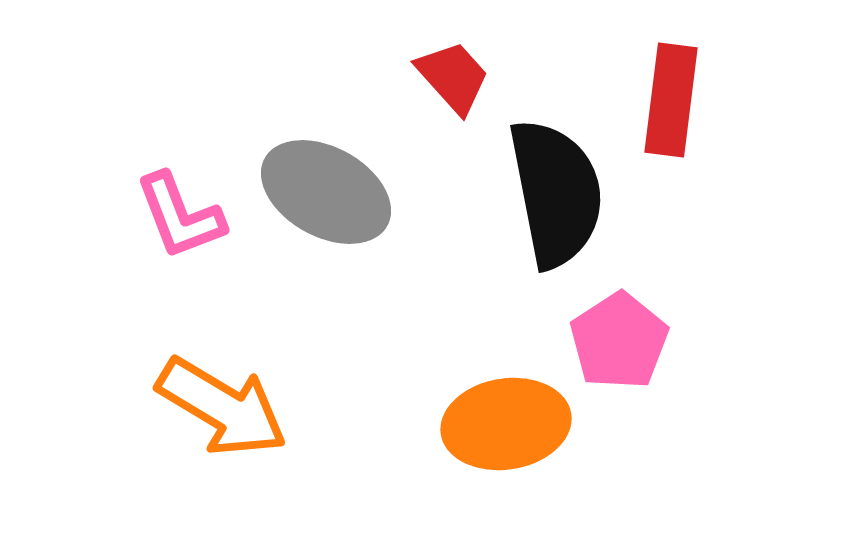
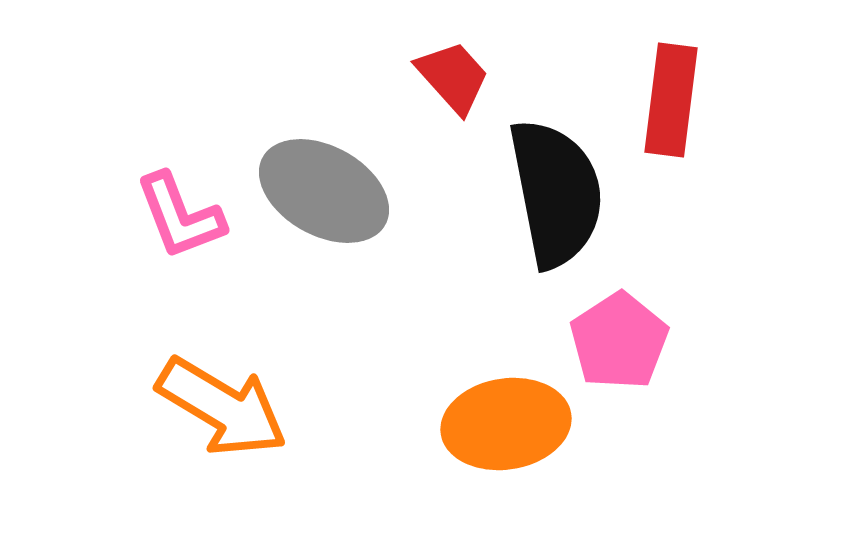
gray ellipse: moved 2 px left, 1 px up
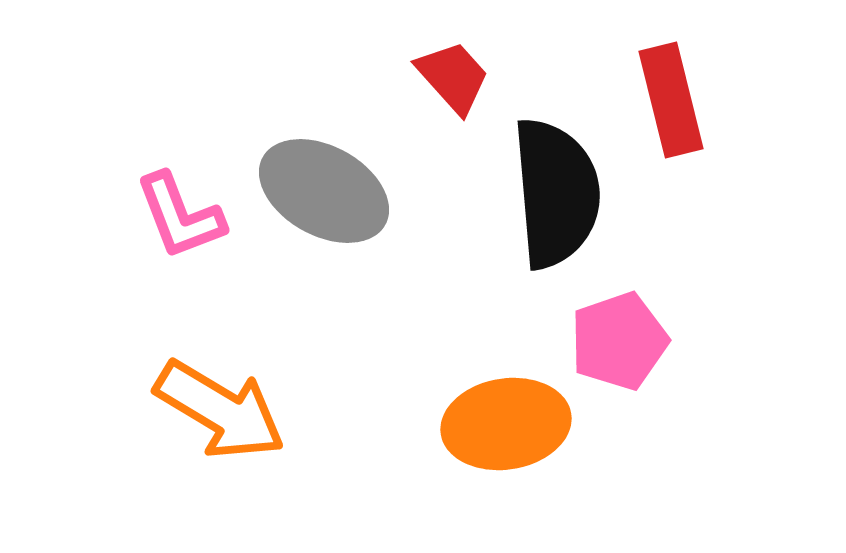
red rectangle: rotated 21 degrees counterclockwise
black semicircle: rotated 6 degrees clockwise
pink pentagon: rotated 14 degrees clockwise
orange arrow: moved 2 px left, 3 px down
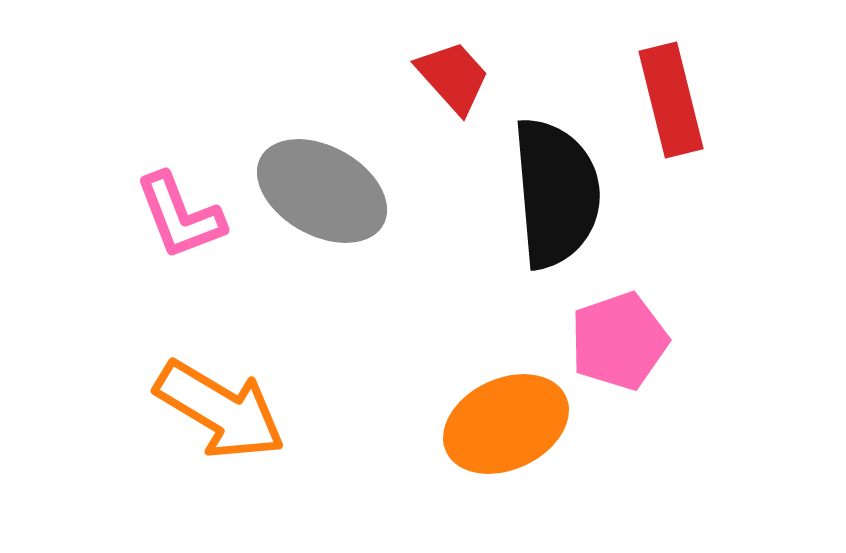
gray ellipse: moved 2 px left
orange ellipse: rotated 16 degrees counterclockwise
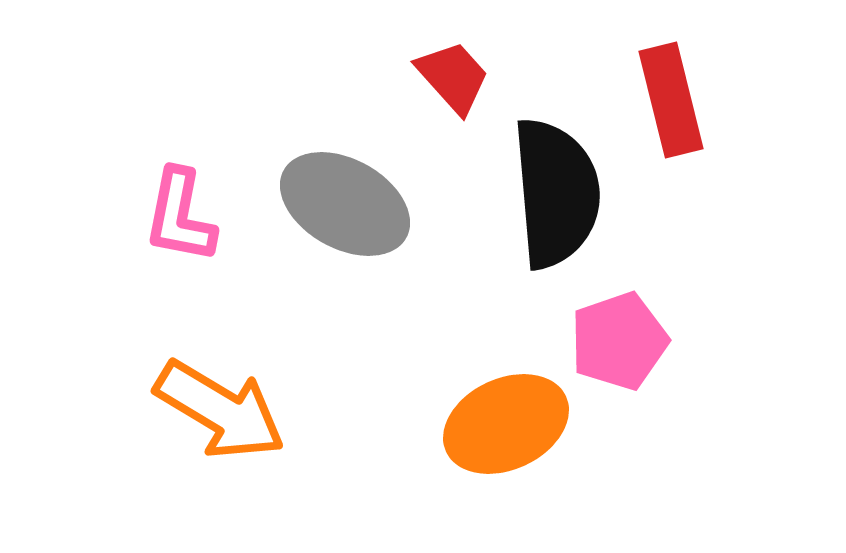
gray ellipse: moved 23 px right, 13 px down
pink L-shape: rotated 32 degrees clockwise
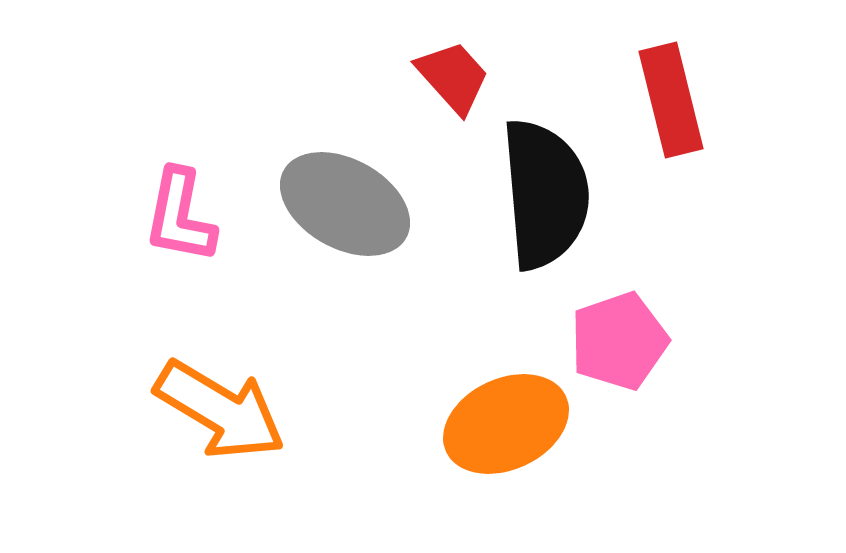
black semicircle: moved 11 px left, 1 px down
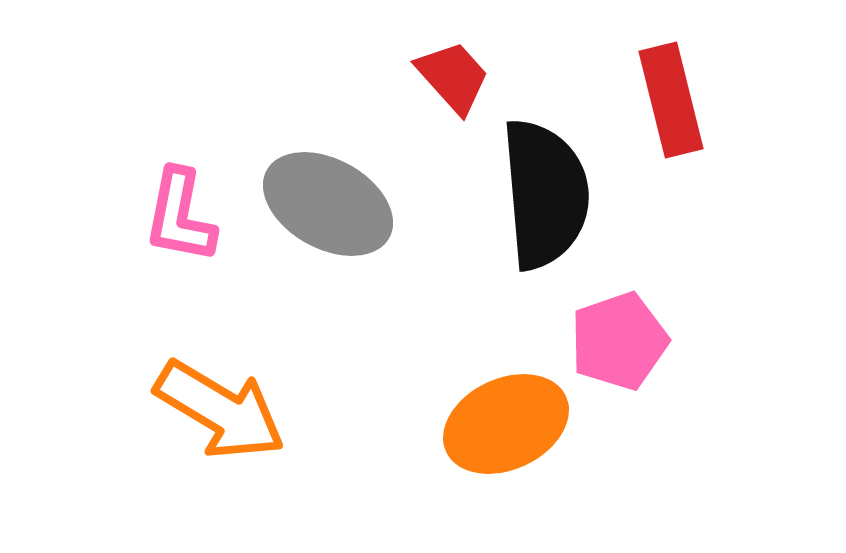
gray ellipse: moved 17 px left
